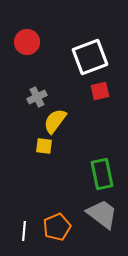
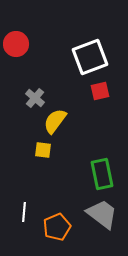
red circle: moved 11 px left, 2 px down
gray cross: moved 2 px left, 1 px down; rotated 24 degrees counterclockwise
yellow square: moved 1 px left, 4 px down
white line: moved 19 px up
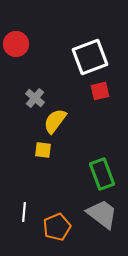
green rectangle: rotated 8 degrees counterclockwise
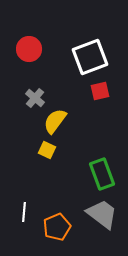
red circle: moved 13 px right, 5 px down
yellow square: moved 4 px right; rotated 18 degrees clockwise
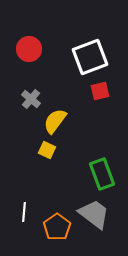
gray cross: moved 4 px left, 1 px down
gray trapezoid: moved 8 px left
orange pentagon: rotated 12 degrees counterclockwise
